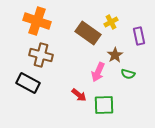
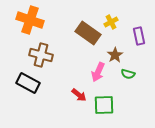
orange cross: moved 7 px left, 1 px up
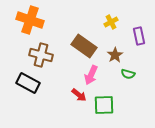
brown rectangle: moved 4 px left, 13 px down
pink arrow: moved 7 px left, 3 px down
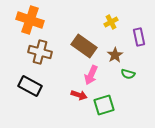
purple rectangle: moved 1 px down
brown cross: moved 1 px left, 3 px up
black rectangle: moved 2 px right, 3 px down
red arrow: rotated 21 degrees counterclockwise
green square: rotated 15 degrees counterclockwise
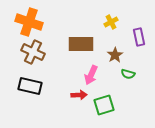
orange cross: moved 1 px left, 2 px down
brown rectangle: moved 3 px left, 2 px up; rotated 35 degrees counterclockwise
brown cross: moved 7 px left; rotated 10 degrees clockwise
black rectangle: rotated 15 degrees counterclockwise
red arrow: rotated 21 degrees counterclockwise
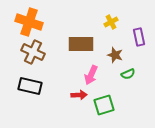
brown star: rotated 21 degrees counterclockwise
green semicircle: rotated 40 degrees counterclockwise
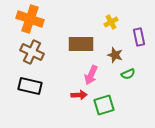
orange cross: moved 1 px right, 3 px up
brown cross: moved 1 px left
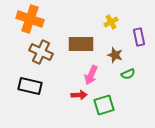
brown cross: moved 9 px right
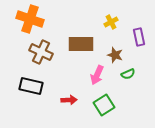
pink arrow: moved 6 px right
black rectangle: moved 1 px right
red arrow: moved 10 px left, 5 px down
green square: rotated 15 degrees counterclockwise
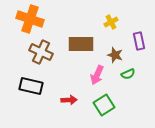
purple rectangle: moved 4 px down
